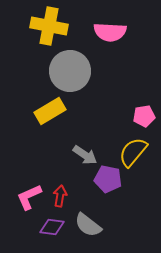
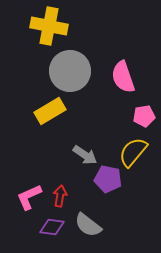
pink semicircle: moved 13 px right, 45 px down; rotated 68 degrees clockwise
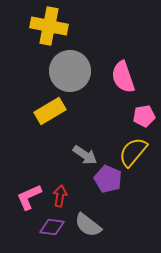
purple pentagon: rotated 12 degrees clockwise
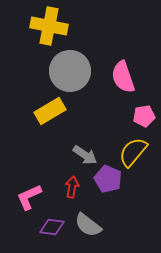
red arrow: moved 12 px right, 9 px up
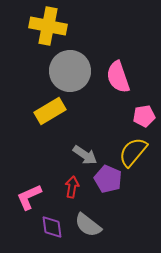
yellow cross: moved 1 px left
pink semicircle: moved 5 px left
purple diamond: rotated 75 degrees clockwise
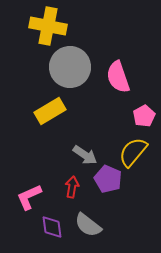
gray circle: moved 4 px up
pink pentagon: rotated 20 degrees counterclockwise
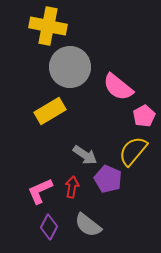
pink semicircle: moved 10 px down; rotated 32 degrees counterclockwise
yellow semicircle: moved 1 px up
pink L-shape: moved 11 px right, 6 px up
purple diamond: moved 3 px left; rotated 35 degrees clockwise
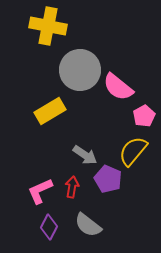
gray circle: moved 10 px right, 3 px down
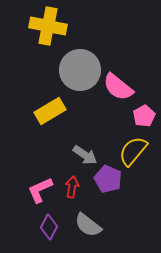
pink L-shape: moved 1 px up
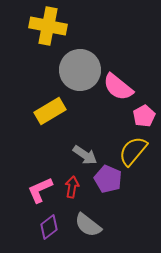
purple diamond: rotated 25 degrees clockwise
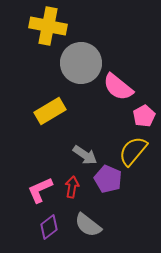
gray circle: moved 1 px right, 7 px up
